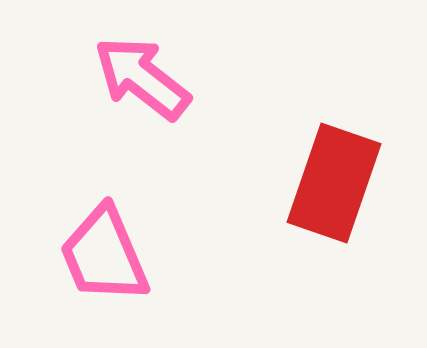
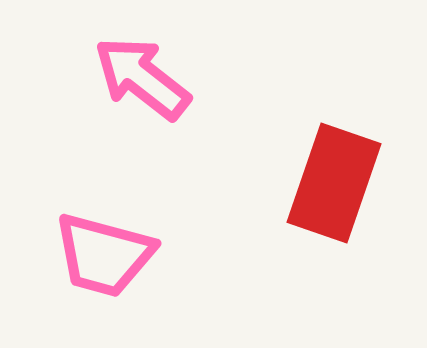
pink trapezoid: rotated 52 degrees counterclockwise
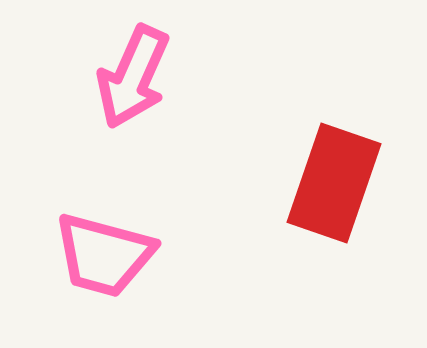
pink arrow: moved 9 px left, 1 px up; rotated 104 degrees counterclockwise
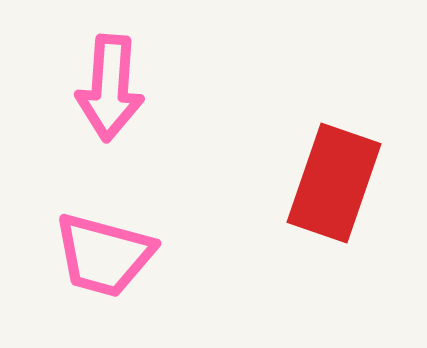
pink arrow: moved 23 px left, 11 px down; rotated 20 degrees counterclockwise
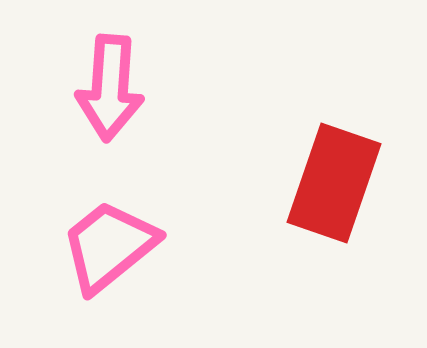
pink trapezoid: moved 5 px right, 9 px up; rotated 126 degrees clockwise
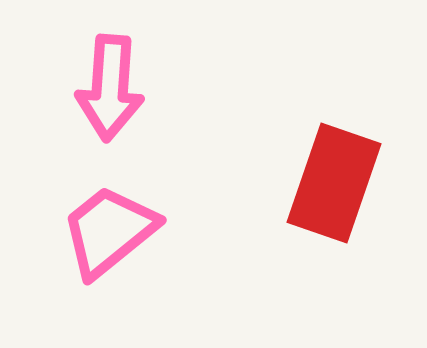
pink trapezoid: moved 15 px up
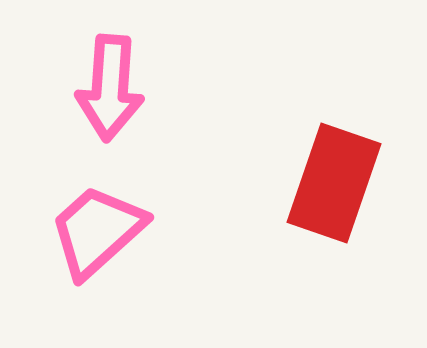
pink trapezoid: moved 12 px left; rotated 3 degrees counterclockwise
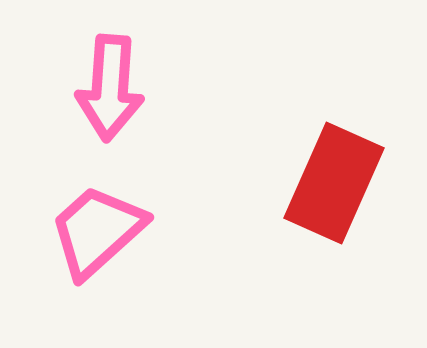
red rectangle: rotated 5 degrees clockwise
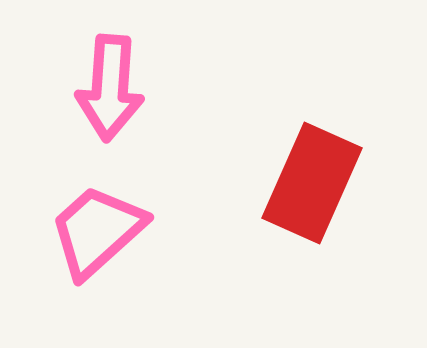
red rectangle: moved 22 px left
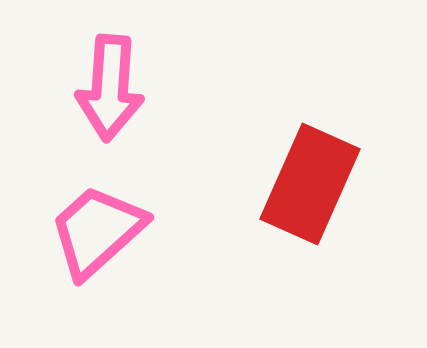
red rectangle: moved 2 px left, 1 px down
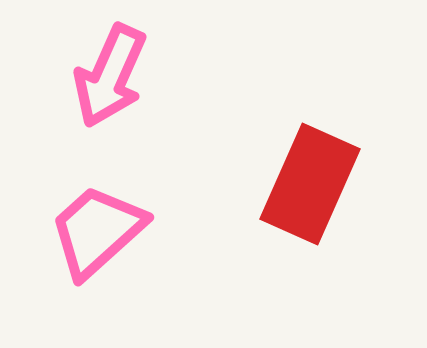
pink arrow: moved 12 px up; rotated 20 degrees clockwise
